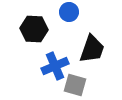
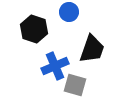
black hexagon: rotated 16 degrees clockwise
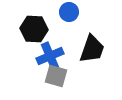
black hexagon: rotated 16 degrees counterclockwise
blue cross: moved 5 px left, 10 px up
gray square: moved 19 px left, 9 px up
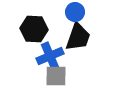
blue circle: moved 6 px right
black trapezoid: moved 14 px left, 12 px up
gray square: rotated 15 degrees counterclockwise
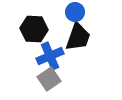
gray square: moved 7 px left, 3 px down; rotated 35 degrees counterclockwise
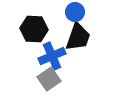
blue cross: moved 2 px right
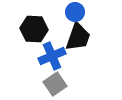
gray square: moved 6 px right, 5 px down
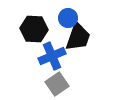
blue circle: moved 7 px left, 6 px down
gray square: moved 2 px right
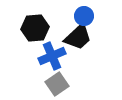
blue circle: moved 16 px right, 2 px up
black hexagon: moved 1 px right, 1 px up; rotated 8 degrees counterclockwise
black trapezoid: rotated 28 degrees clockwise
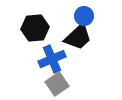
blue cross: moved 3 px down
